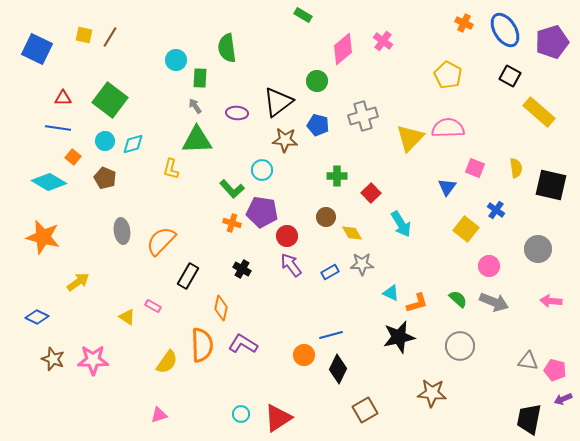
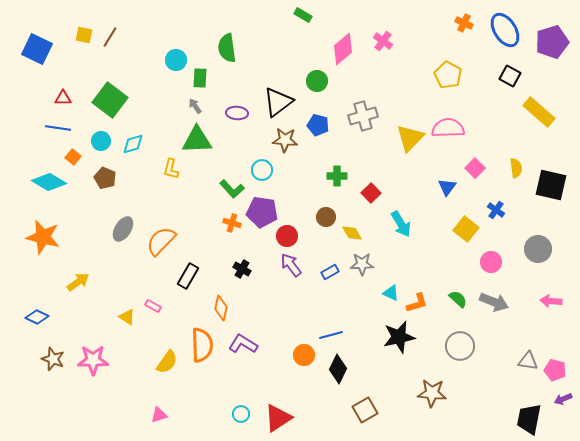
cyan circle at (105, 141): moved 4 px left
pink square at (475, 168): rotated 24 degrees clockwise
gray ellipse at (122, 231): moved 1 px right, 2 px up; rotated 40 degrees clockwise
pink circle at (489, 266): moved 2 px right, 4 px up
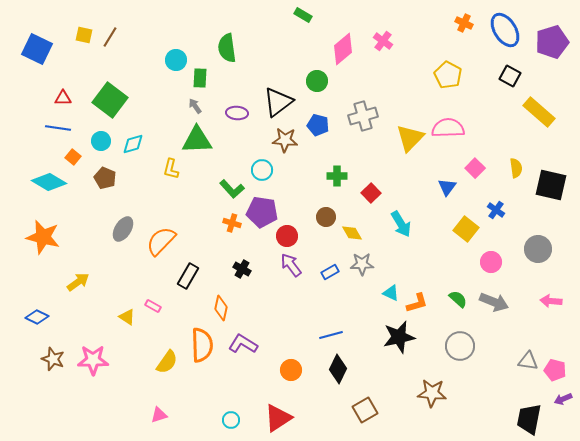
orange circle at (304, 355): moved 13 px left, 15 px down
cyan circle at (241, 414): moved 10 px left, 6 px down
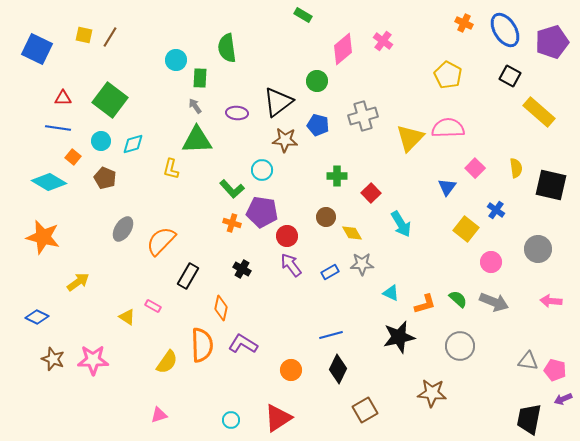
orange L-shape at (417, 303): moved 8 px right, 1 px down
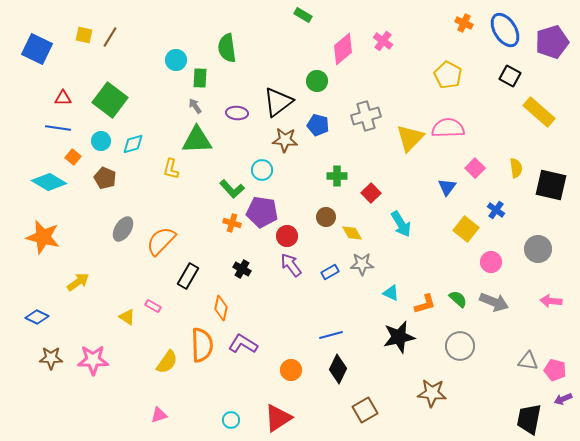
gray cross at (363, 116): moved 3 px right
brown star at (53, 359): moved 2 px left, 1 px up; rotated 20 degrees counterclockwise
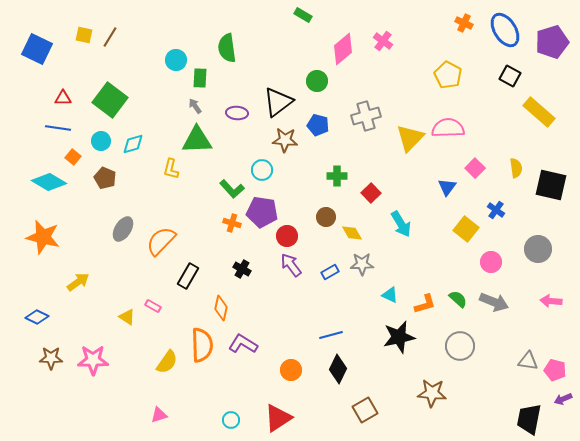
cyan triangle at (391, 293): moved 1 px left, 2 px down
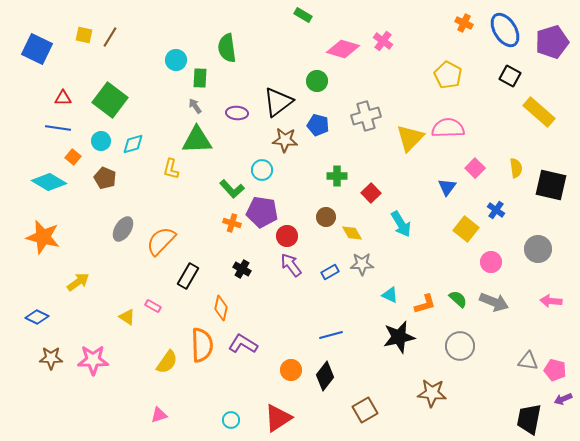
pink diamond at (343, 49): rotated 56 degrees clockwise
black diamond at (338, 369): moved 13 px left, 7 px down; rotated 12 degrees clockwise
